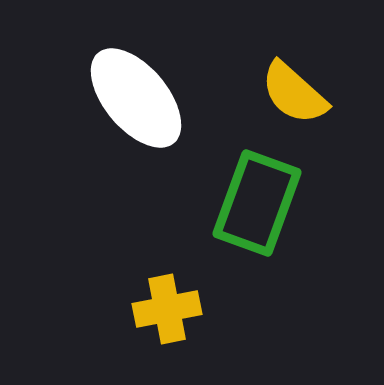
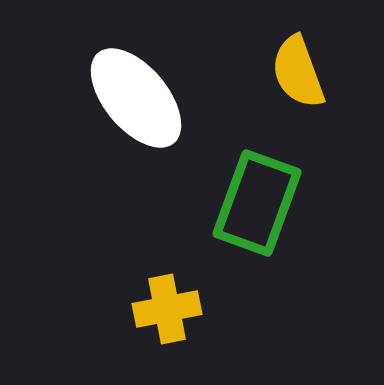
yellow semicircle: moved 4 px right, 21 px up; rotated 28 degrees clockwise
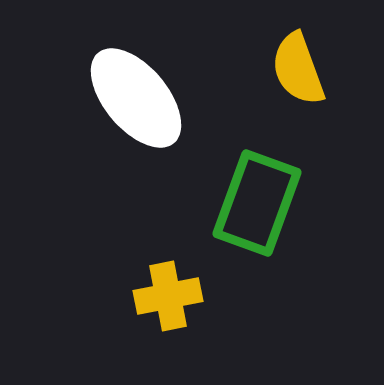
yellow semicircle: moved 3 px up
yellow cross: moved 1 px right, 13 px up
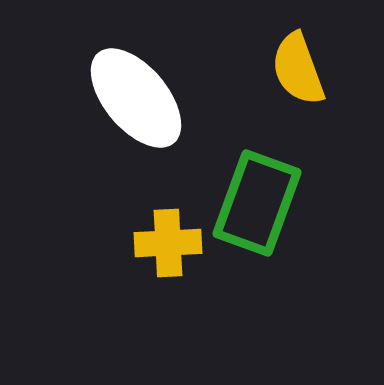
yellow cross: moved 53 px up; rotated 8 degrees clockwise
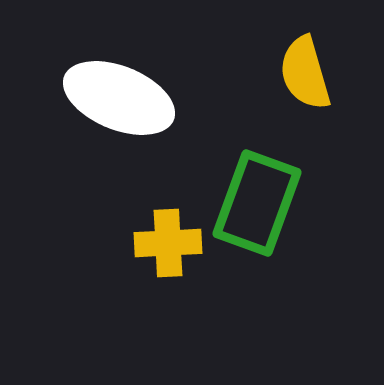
yellow semicircle: moved 7 px right, 4 px down; rotated 4 degrees clockwise
white ellipse: moved 17 px left; rotated 28 degrees counterclockwise
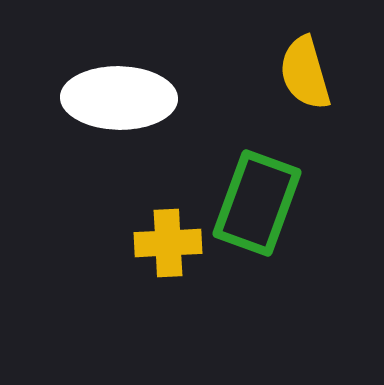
white ellipse: rotated 21 degrees counterclockwise
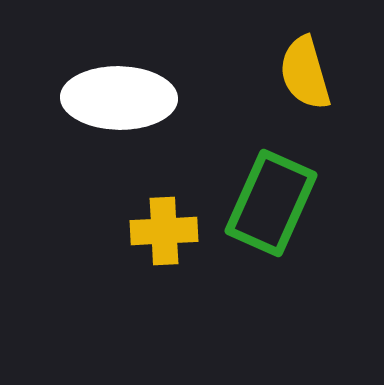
green rectangle: moved 14 px right; rotated 4 degrees clockwise
yellow cross: moved 4 px left, 12 px up
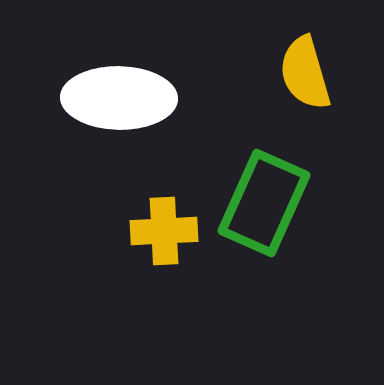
green rectangle: moved 7 px left
